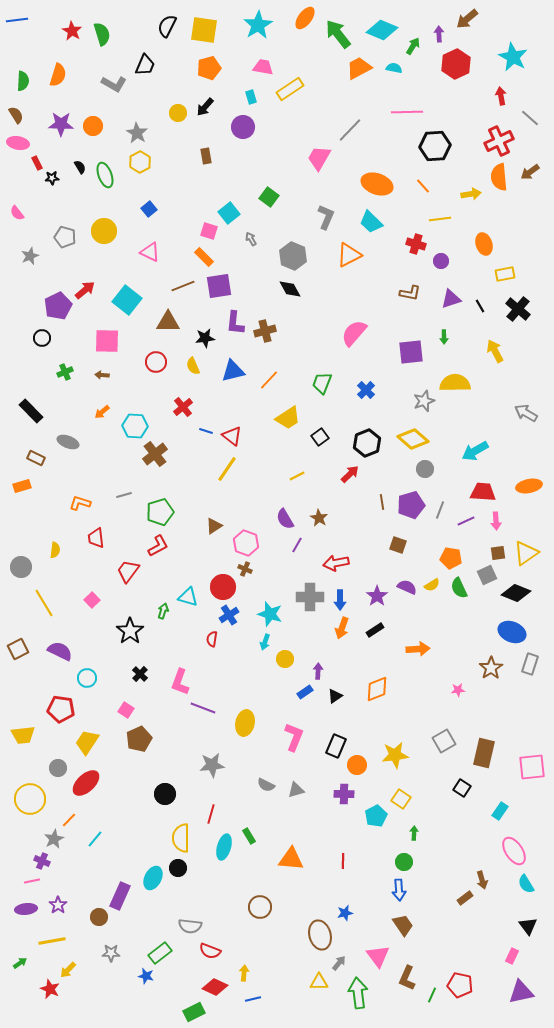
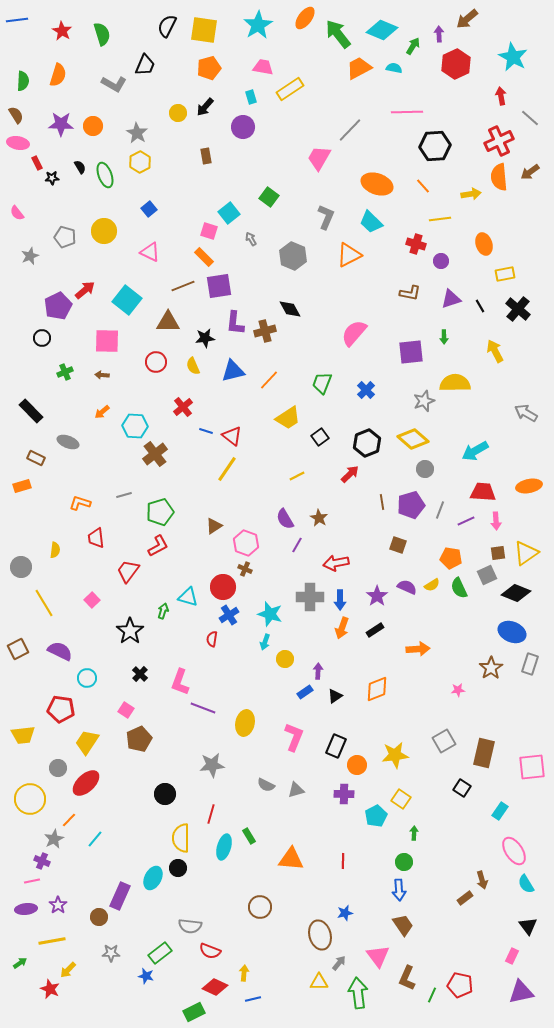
red star at (72, 31): moved 10 px left
black diamond at (290, 289): moved 20 px down
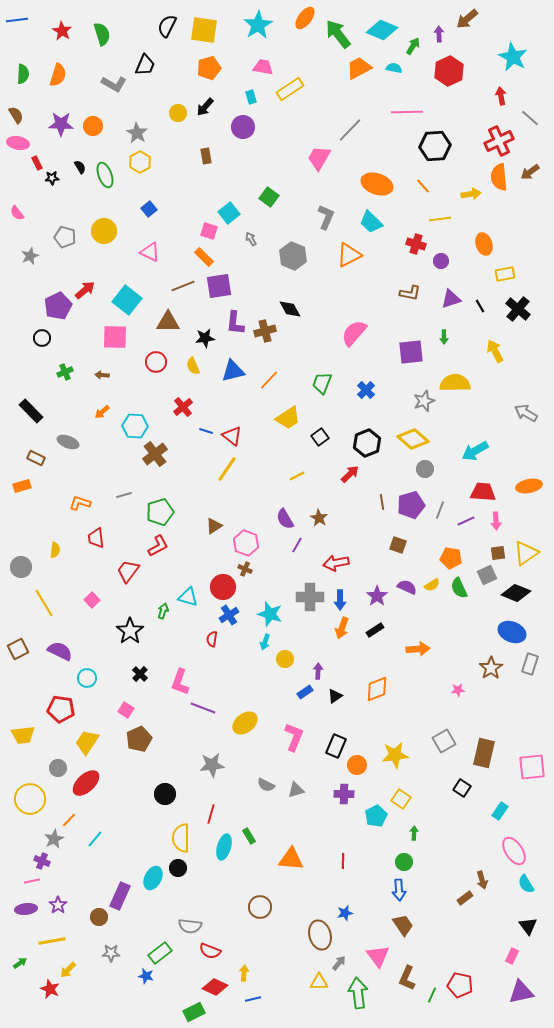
red hexagon at (456, 64): moved 7 px left, 7 px down
green semicircle at (23, 81): moved 7 px up
pink square at (107, 341): moved 8 px right, 4 px up
yellow ellipse at (245, 723): rotated 40 degrees clockwise
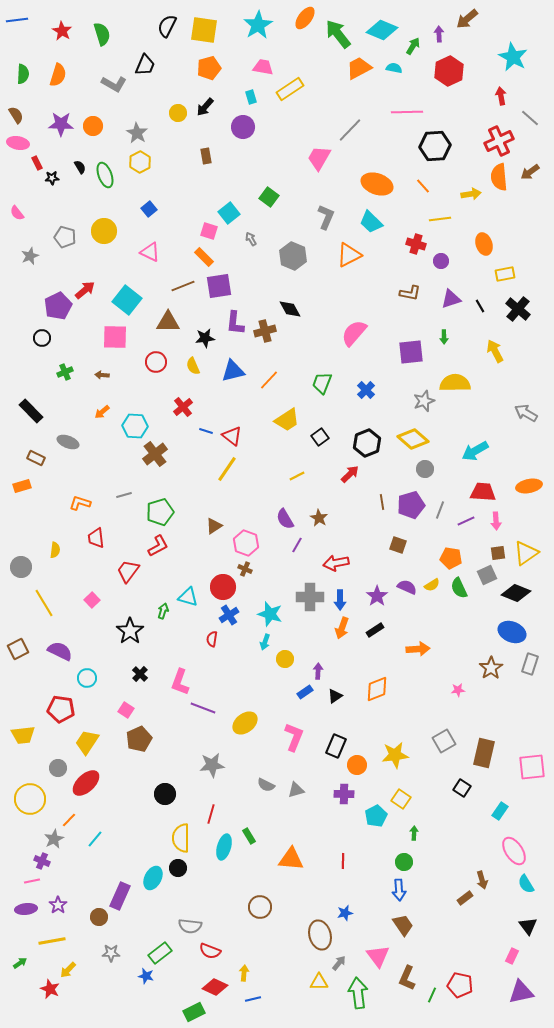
yellow trapezoid at (288, 418): moved 1 px left, 2 px down
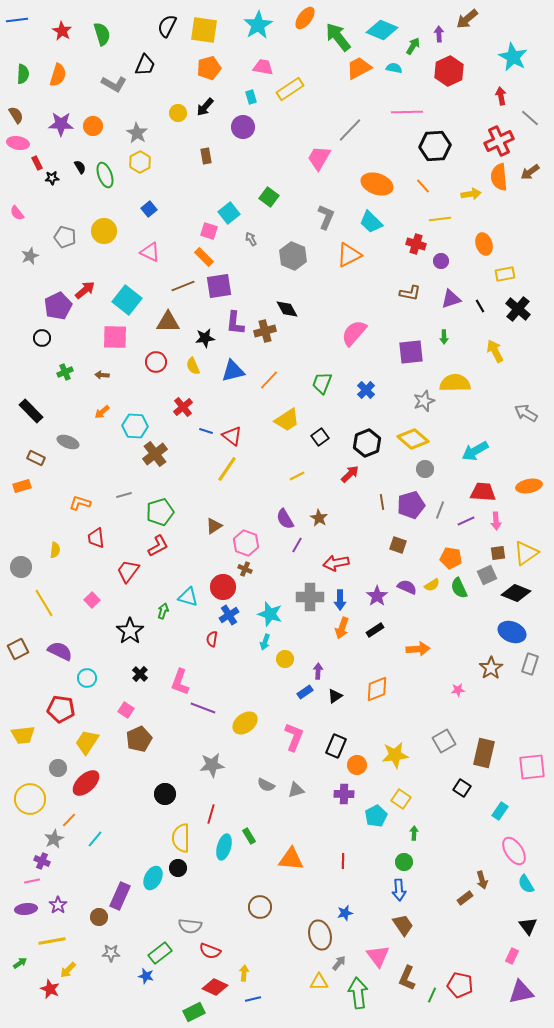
green arrow at (338, 34): moved 3 px down
black diamond at (290, 309): moved 3 px left
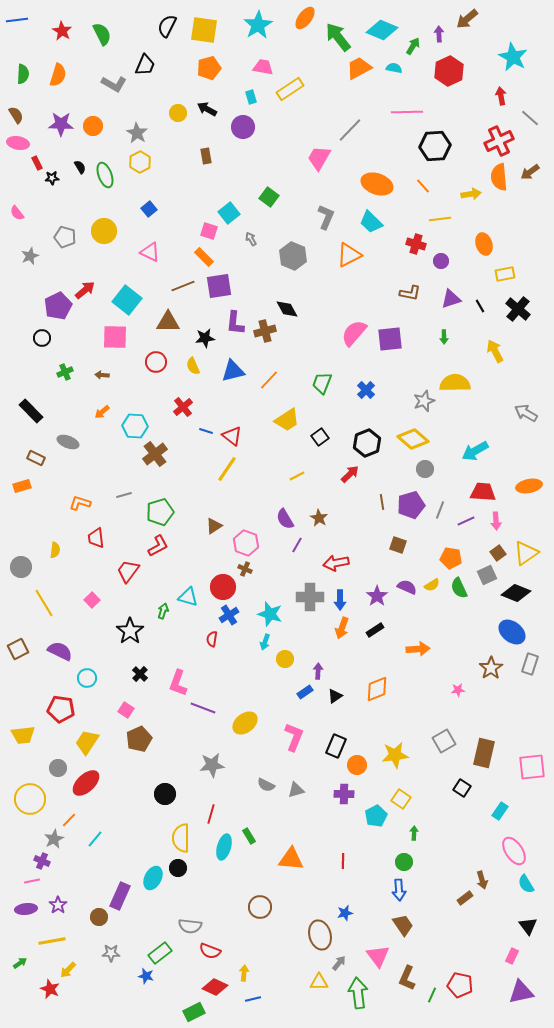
green semicircle at (102, 34): rotated 10 degrees counterclockwise
black arrow at (205, 107): moved 2 px right, 2 px down; rotated 78 degrees clockwise
purple square at (411, 352): moved 21 px left, 13 px up
brown square at (498, 553): rotated 28 degrees counterclockwise
blue ellipse at (512, 632): rotated 16 degrees clockwise
pink L-shape at (180, 682): moved 2 px left, 1 px down
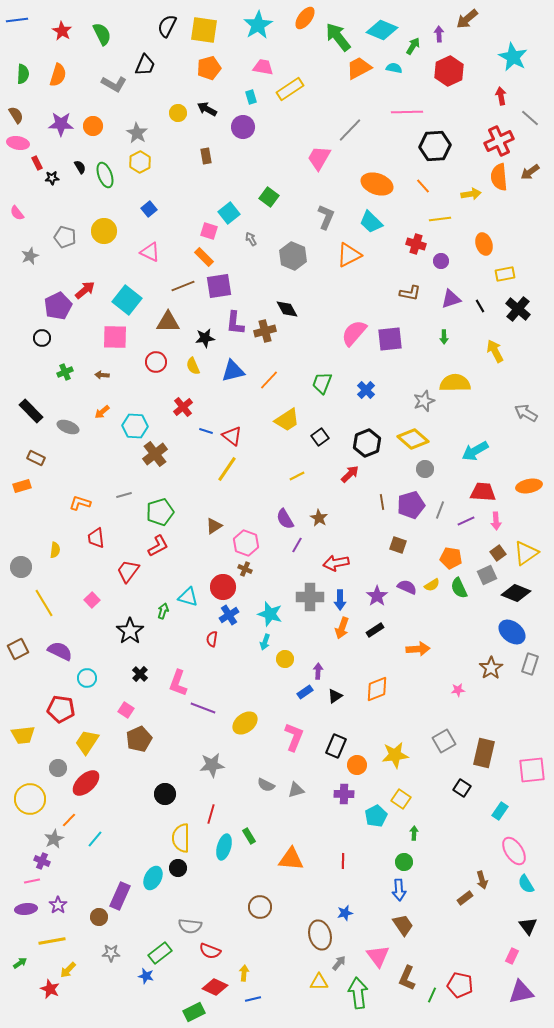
gray ellipse at (68, 442): moved 15 px up
pink square at (532, 767): moved 3 px down
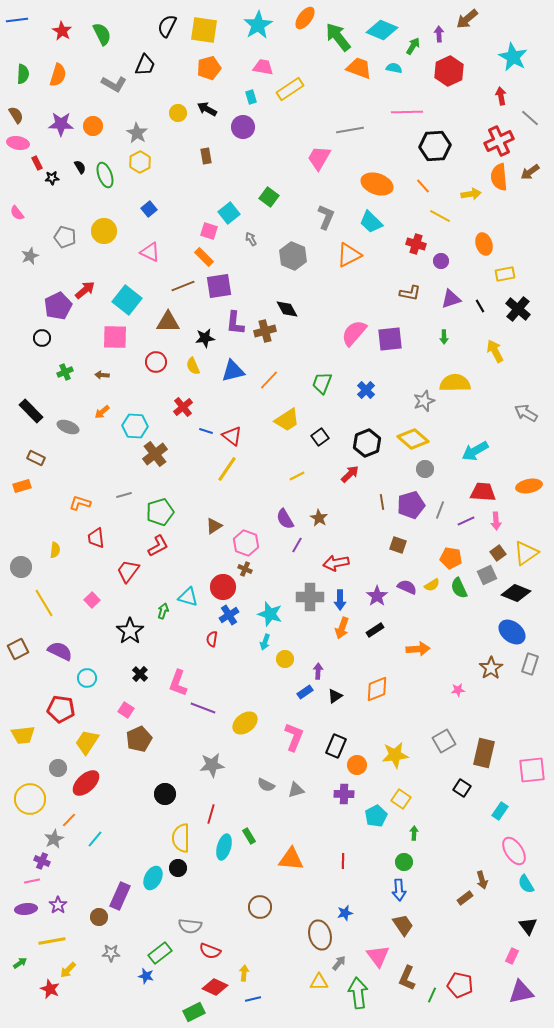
orange trapezoid at (359, 68): rotated 48 degrees clockwise
gray line at (350, 130): rotated 36 degrees clockwise
yellow line at (440, 219): moved 3 px up; rotated 35 degrees clockwise
